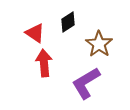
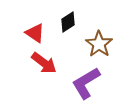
red arrow: rotated 132 degrees clockwise
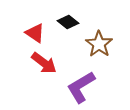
black diamond: rotated 70 degrees clockwise
purple L-shape: moved 5 px left, 4 px down
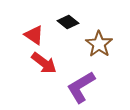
red triangle: moved 1 px left, 2 px down
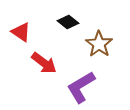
red triangle: moved 13 px left, 3 px up
